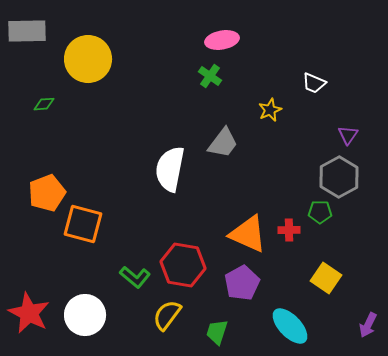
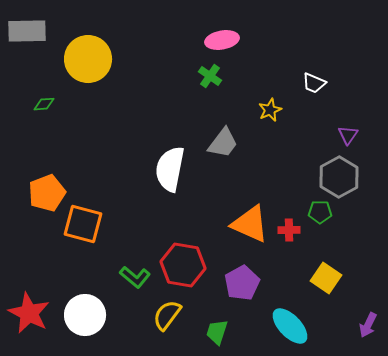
orange triangle: moved 2 px right, 10 px up
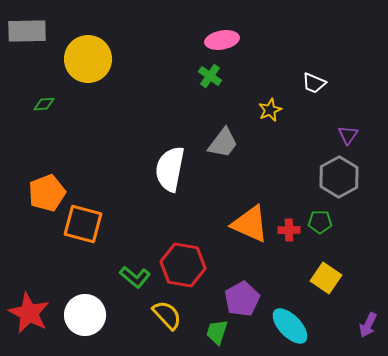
green pentagon: moved 10 px down
purple pentagon: moved 16 px down
yellow semicircle: rotated 100 degrees clockwise
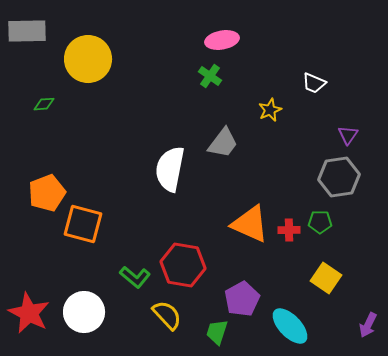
gray hexagon: rotated 21 degrees clockwise
white circle: moved 1 px left, 3 px up
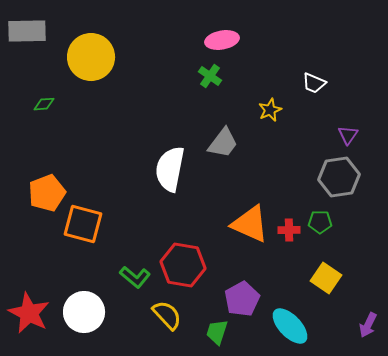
yellow circle: moved 3 px right, 2 px up
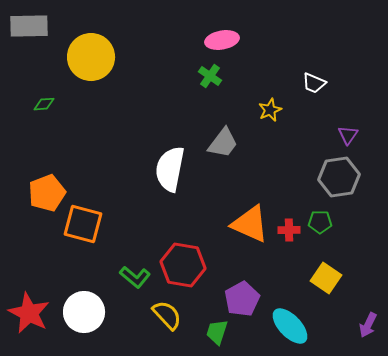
gray rectangle: moved 2 px right, 5 px up
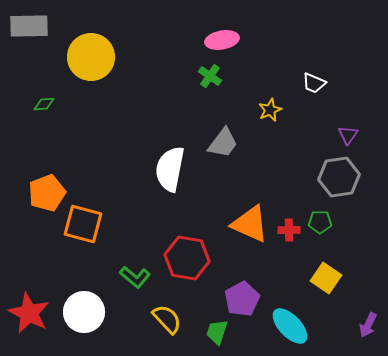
red hexagon: moved 4 px right, 7 px up
yellow semicircle: moved 4 px down
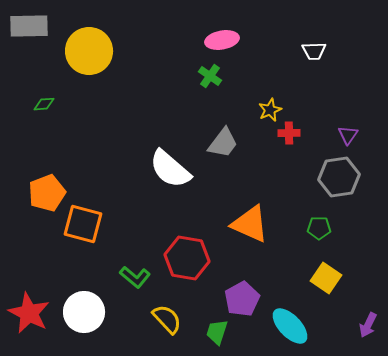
yellow circle: moved 2 px left, 6 px up
white trapezoid: moved 32 px up; rotated 25 degrees counterclockwise
white semicircle: rotated 60 degrees counterclockwise
green pentagon: moved 1 px left, 6 px down
red cross: moved 97 px up
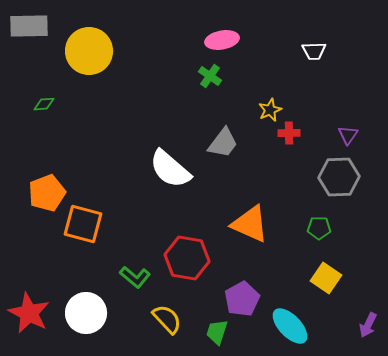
gray hexagon: rotated 6 degrees clockwise
white circle: moved 2 px right, 1 px down
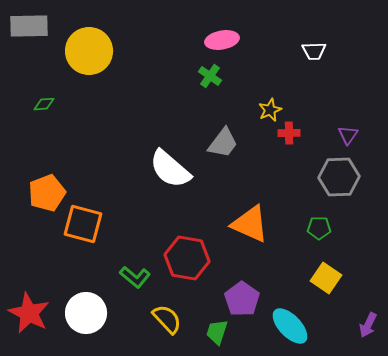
purple pentagon: rotated 8 degrees counterclockwise
